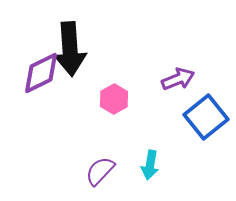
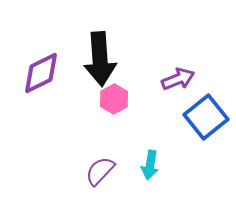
black arrow: moved 30 px right, 10 px down
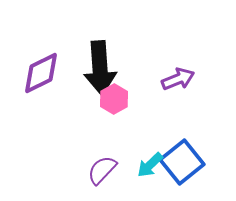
black arrow: moved 9 px down
blue square: moved 24 px left, 45 px down
cyan arrow: rotated 36 degrees clockwise
purple semicircle: moved 2 px right, 1 px up
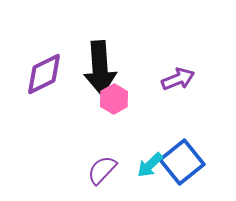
purple diamond: moved 3 px right, 1 px down
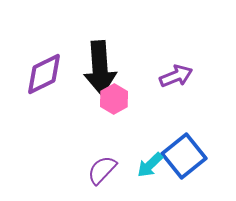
purple arrow: moved 2 px left, 3 px up
blue square: moved 2 px right, 6 px up
